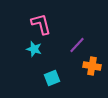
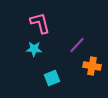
pink L-shape: moved 1 px left, 1 px up
cyan star: rotated 14 degrees counterclockwise
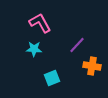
pink L-shape: rotated 15 degrees counterclockwise
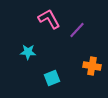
pink L-shape: moved 9 px right, 4 px up
purple line: moved 15 px up
cyan star: moved 6 px left, 3 px down
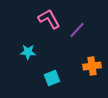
orange cross: rotated 18 degrees counterclockwise
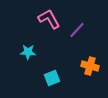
orange cross: moved 2 px left; rotated 24 degrees clockwise
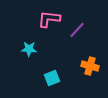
pink L-shape: rotated 55 degrees counterclockwise
cyan star: moved 1 px right, 3 px up
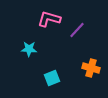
pink L-shape: rotated 10 degrees clockwise
orange cross: moved 1 px right, 2 px down
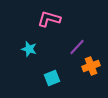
purple line: moved 17 px down
cyan star: rotated 14 degrees clockwise
orange cross: moved 2 px up; rotated 36 degrees counterclockwise
